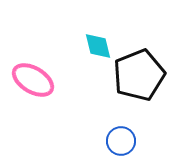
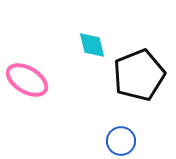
cyan diamond: moved 6 px left, 1 px up
pink ellipse: moved 6 px left
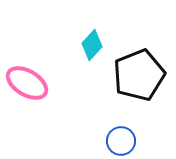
cyan diamond: rotated 56 degrees clockwise
pink ellipse: moved 3 px down
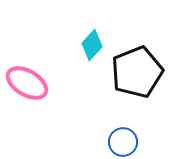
black pentagon: moved 2 px left, 3 px up
blue circle: moved 2 px right, 1 px down
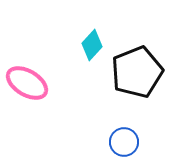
blue circle: moved 1 px right
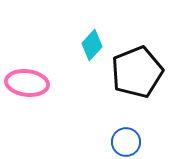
pink ellipse: rotated 24 degrees counterclockwise
blue circle: moved 2 px right
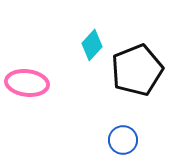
black pentagon: moved 2 px up
blue circle: moved 3 px left, 2 px up
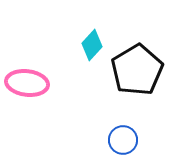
black pentagon: rotated 9 degrees counterclockwise
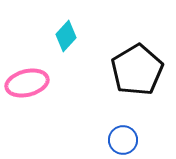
cyan diamond: moved 26 px left, 9 px up
pink ellipse: rotated 21 degrees counterclockwise
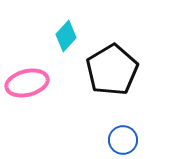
black pentagon: moved 25 px left
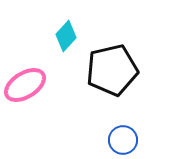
black pentagon: rotated 18 degrees clockwise
pink ellipse: moved 2 px left, 2 px down; rotated 18 degrees counterclockwise
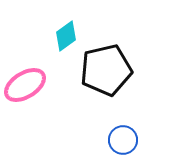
cyan diamond: rotated 12 degrees clockwise
black pentagon: moved 6 px left
